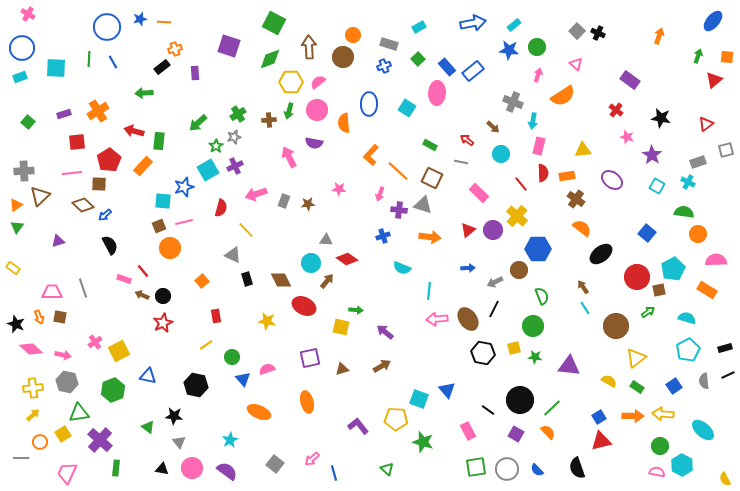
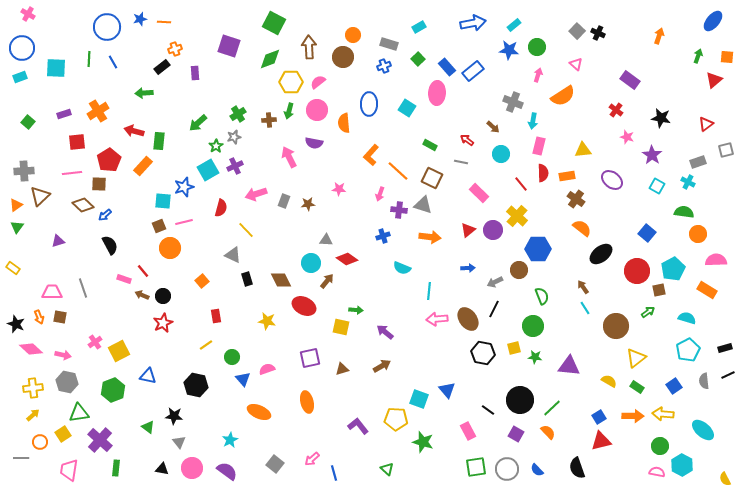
red circle at (637, 277): moved 6 px up
pink trapezoid at (67, 473): moved 2 px right, 3 px up; rotated 15 degrees counterclockwise
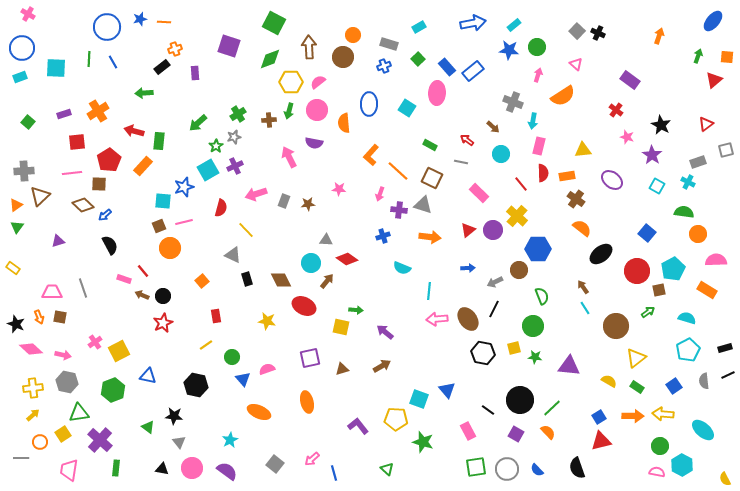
black star at (661, 118): moved 7 px down; rotated 18 degrees clockwise
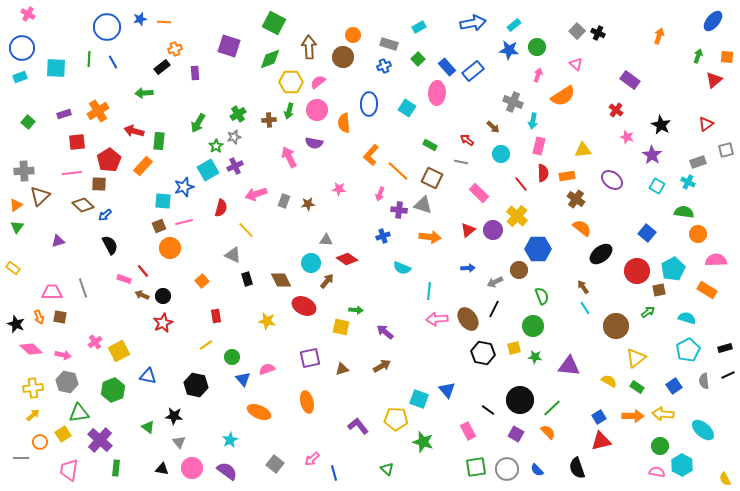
green arrow at (198, 123): rotated 18 degrees counterclockwise
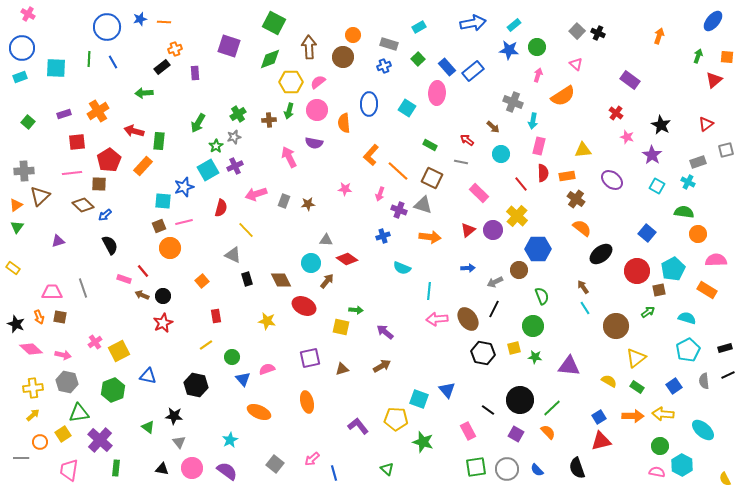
red cross at (616, 110): moved 3 px down
pink star at (339, 189): moved 6 px right
purple cross at (399, 210): rotated 14 degrees clockwise
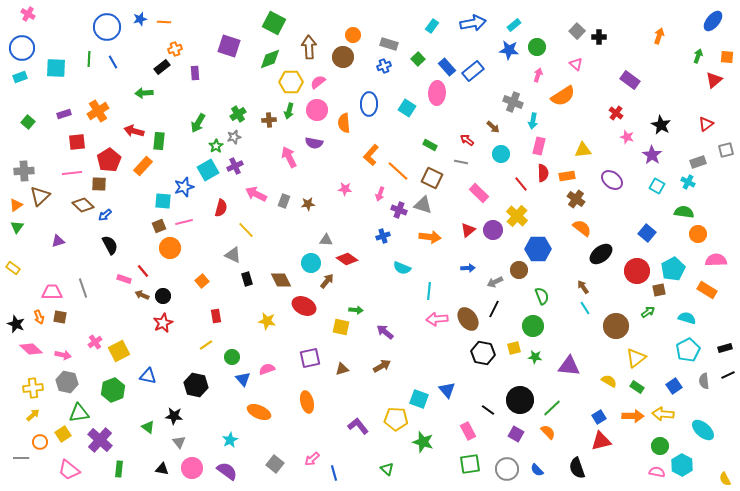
cyan rectangle at (419, 27): moved 13 px right, 1 px up; rotated 24 degrees counterclockwise
black cross at (598, 33): moved 1 px right, 4 px down; rotated 24 degrees counterclockwise
pink arrow at (256, 194): rotated 45 degrees clockwise
green square at (476, 467): moved 6 px left, 3 px up
green rectangle at (116, 468): moved 3 px right, 1 px down
pink trapezoid at (69, 470): rotated 60 degrees counterclockwise
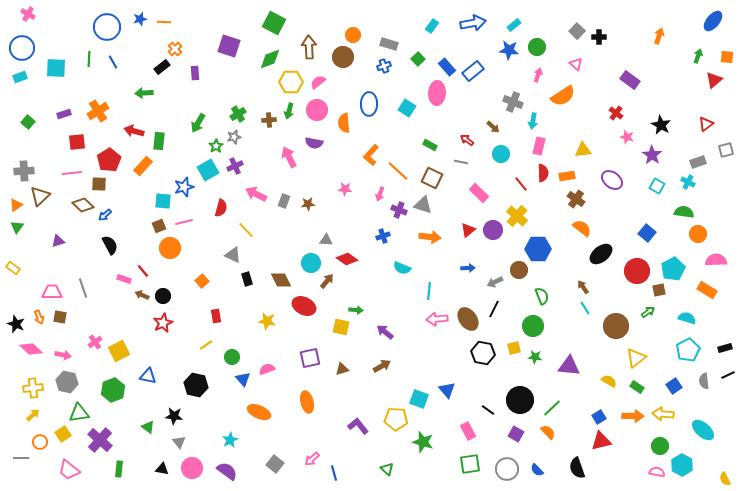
orange cross at (175, 49): rotated 24 degrees counterclockwise
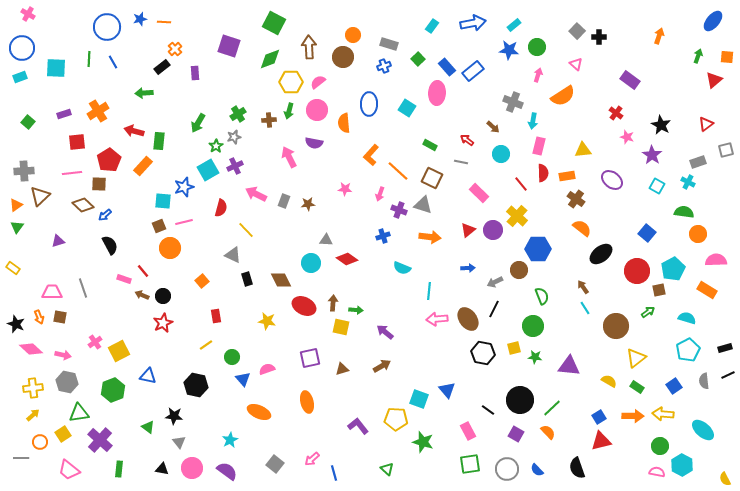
brown arrow at (327, 281): moved 6 px right, 22 px down; rotated 35 degrees counterclockwise
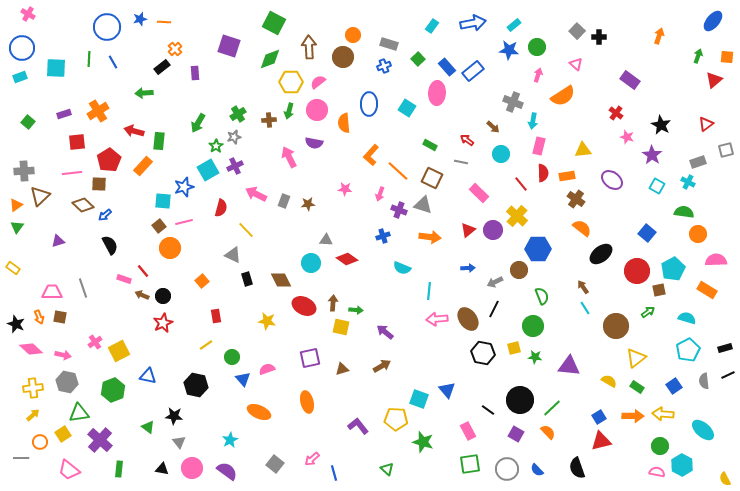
brown square at (159, 226): rotated 16 degrees counterclockwise
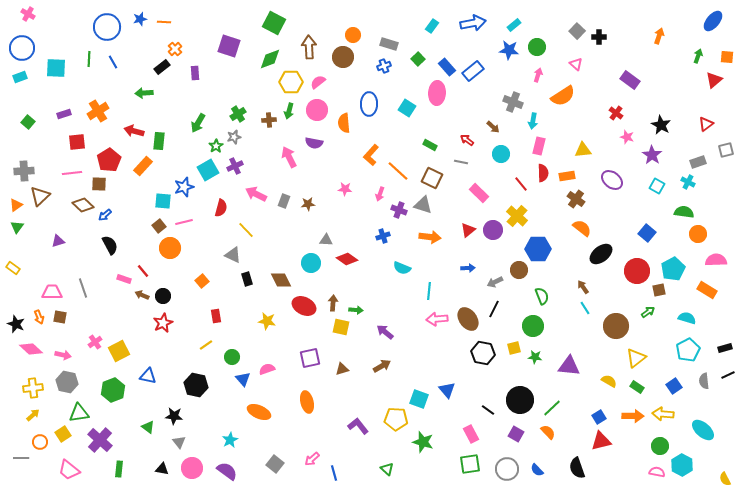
pink rectangle at (468, 431): moved 3 px right, 3 px down
